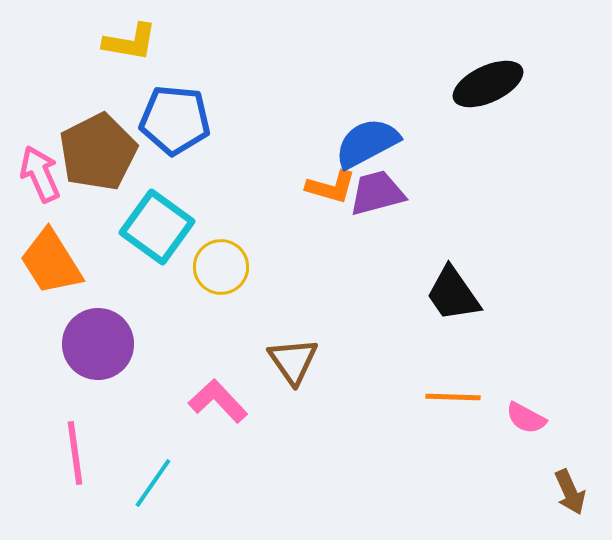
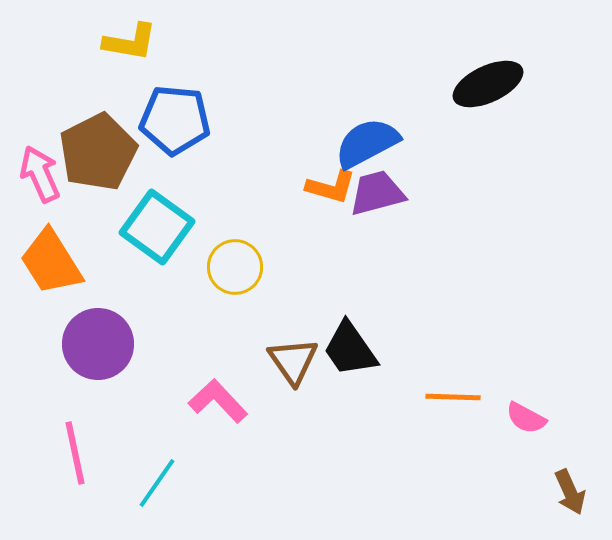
yellow circle: moved 14 px right
black trapezoid: moved 103 px left, 55 px down
pink line: rotated 4 degrees counterclockwise
cyan line: moved 4 px right
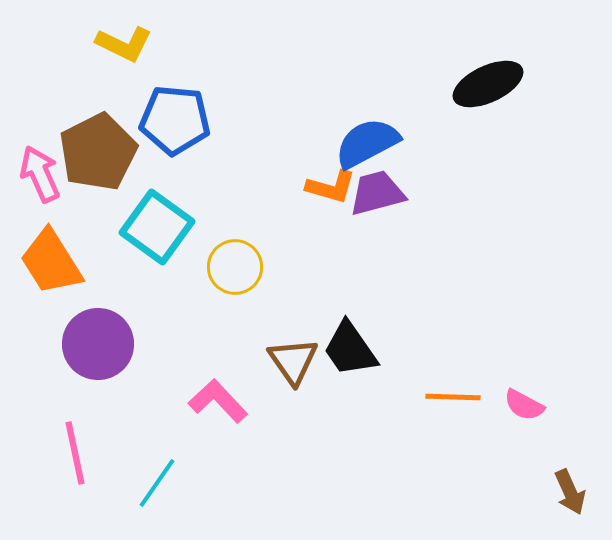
yellow L-shape: moved 6 px left, 2 px down; rotated 16 degrees clockwise
pink semicircle: moved 2 px left, 13 px up
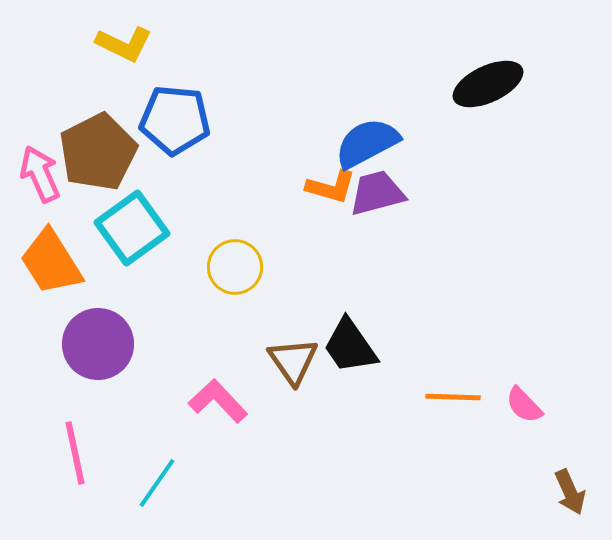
cyan square: moved 25 px left, 1 px down; rotated 18 degrees clockwise
black trapezoid: moved 3 px up
pink semicircle: rotated 18 degrees clockwise
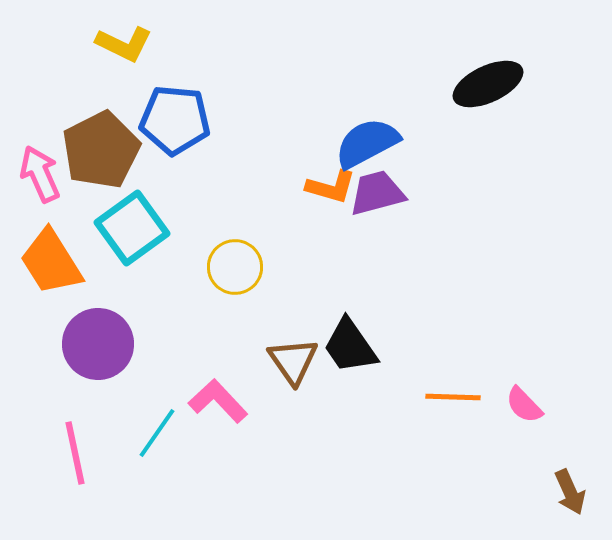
brown pentagon: moved 3 px right, 2 px up
cyan line: moved 50 px up
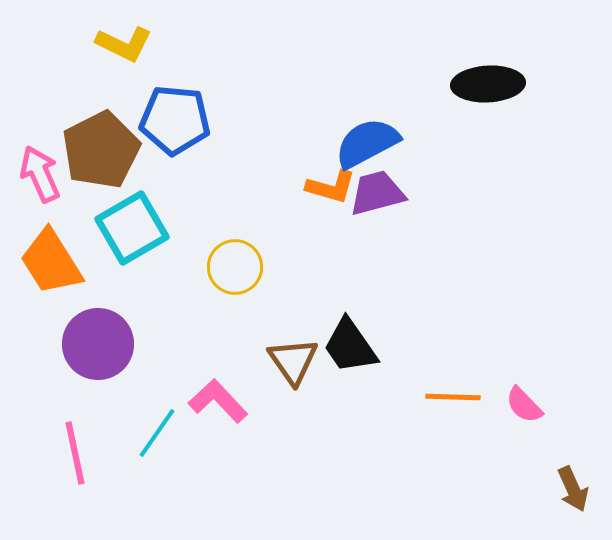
black ellipse: rotated 22 degrees clockwise
cyan square: rotated 6 degrees clockwise
brown arrow: moved 3 px right, 3 px up
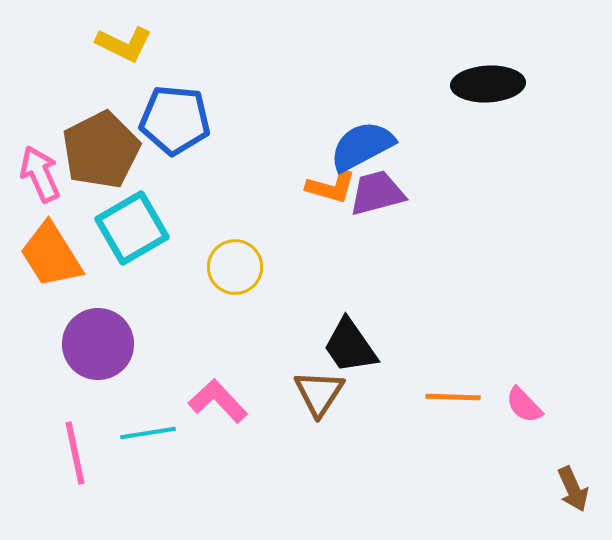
blue semicircle: moved 5 px left, 3 px down
orange trapezoid: moved 7 px up
brown triangle: moved 26 px right, 32 px down; rotated 8 degrees clockwise
cyan line: moved 9 px left; rotated 46 degrees clockwise
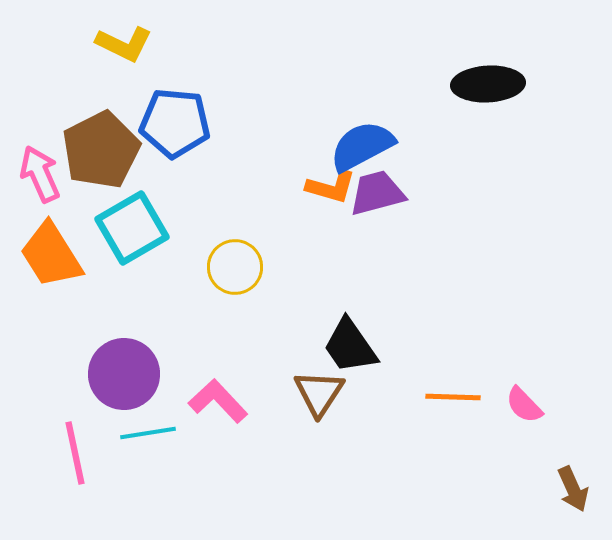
blue pentagon: moved 3 px down
purple circle: moved 26 px right, 30 px down
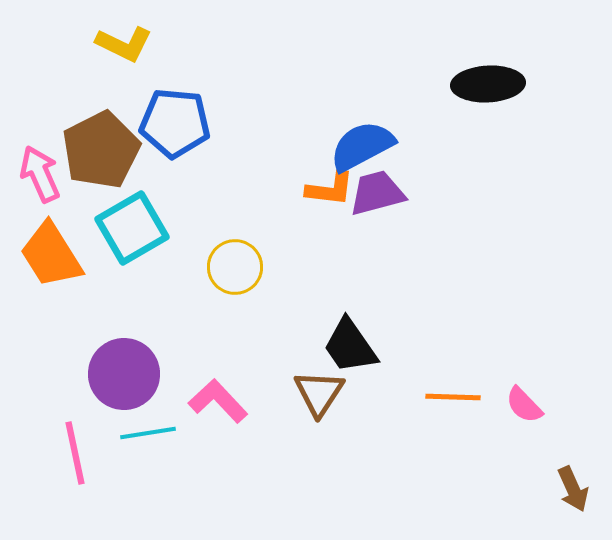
orange L-shape: moved 1 px left, 2 px down; rotated 9 degrees counterclockwise
